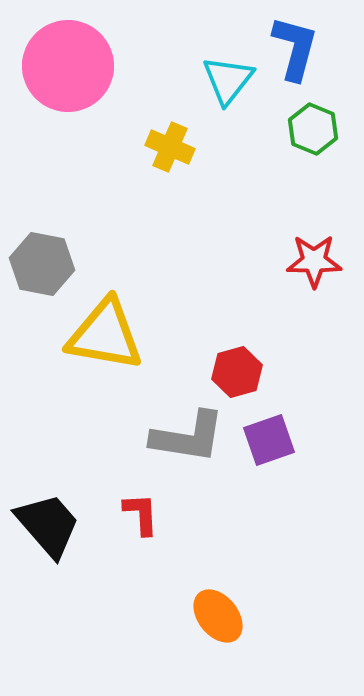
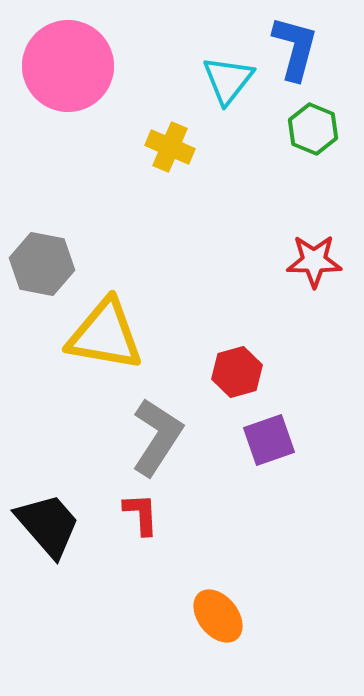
gray L-shape: moved 31 px left; rotated 66 degrees counterclockwise
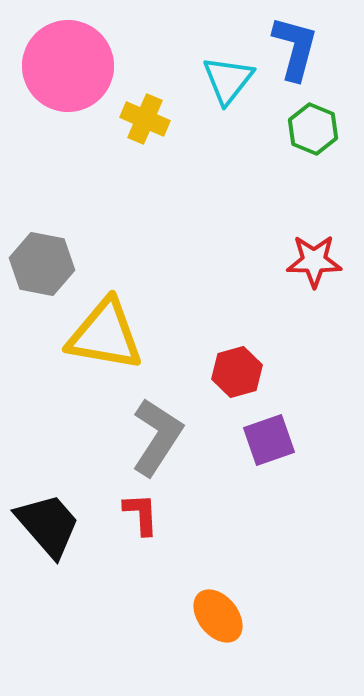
yellow cross: moved 25 px left, 28 px up
